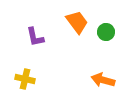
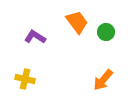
purple L-shape: rotated 135 degrees clockwise
orange arrow: rotated 65 degrees counterclockwise
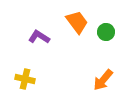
purple L-shape: moved 4 px right
